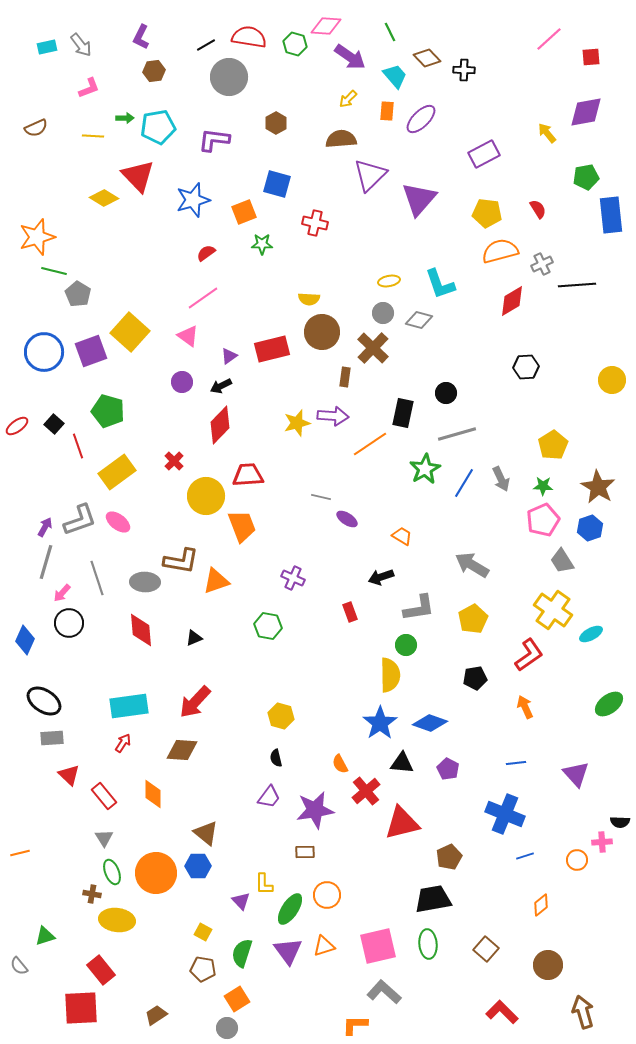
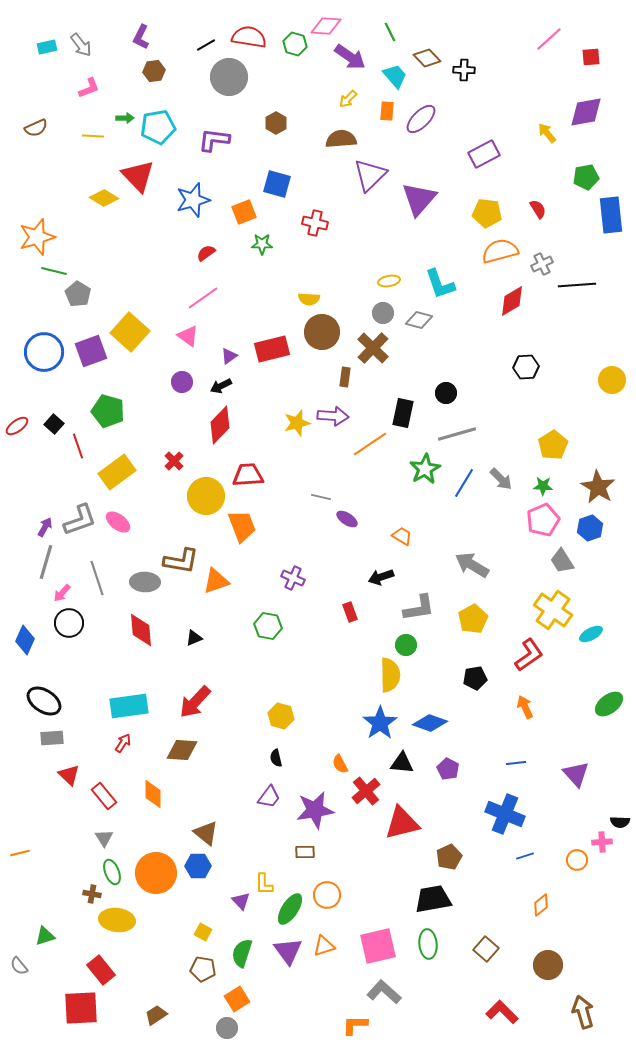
gray arrow at (501, 479): rotated 20 degrees counterclockwise
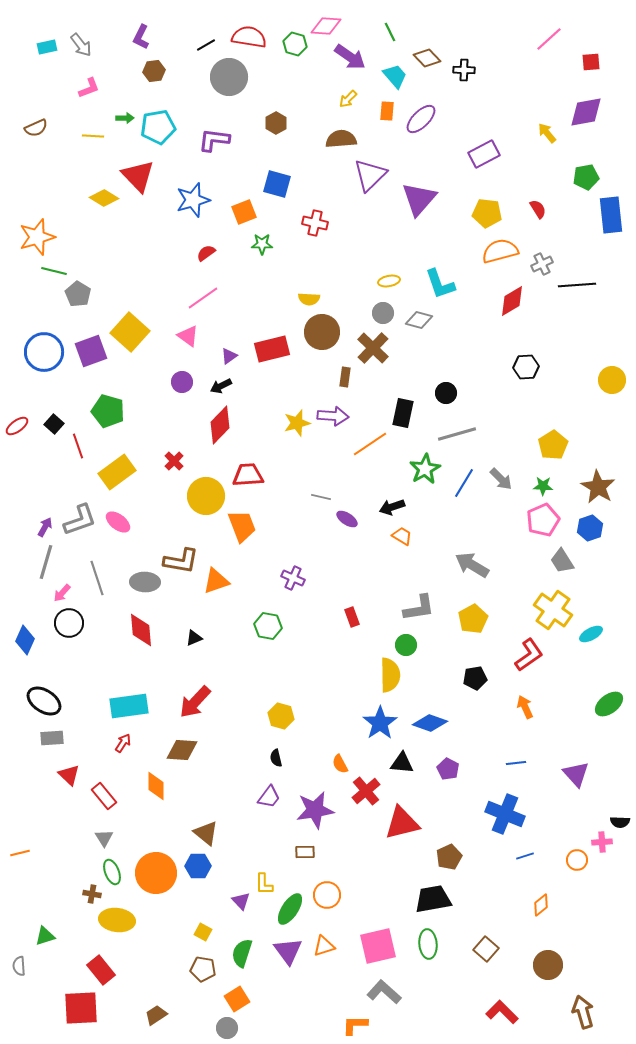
red square at (591, 57): moved 5 px down
black arrow at (381, 577): moved 11 px right, 70 px up
red rectangle at (350, 612): moved 2 px right, 5 px down
orange diamond at (153, 794): moved 3 px right, 8 px up
gray semicircle at (19, 966): rotated 36 degrees clockwise
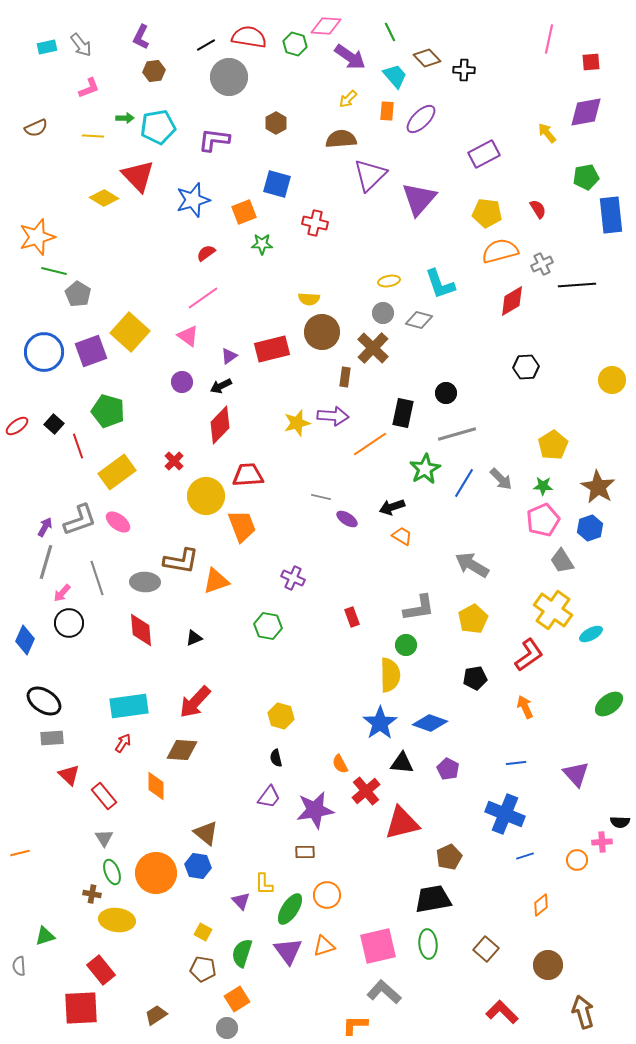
pink line at (549, 39): rotated 36 degrees counterclockwise
blue hexagon at (198, 866): rotated 10 degrees clockwise
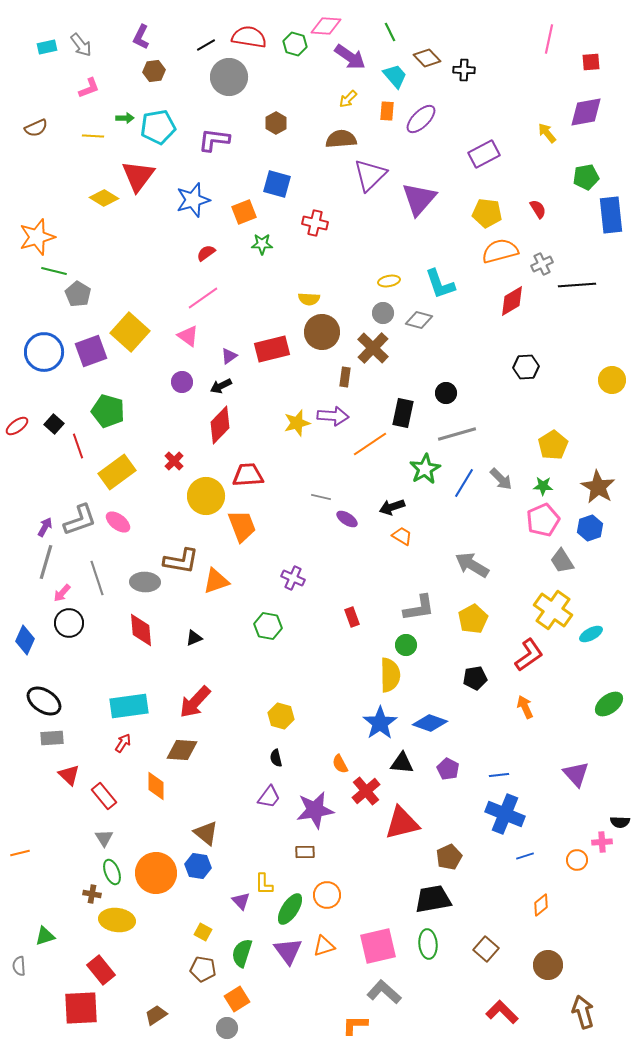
red triangle at (138, 176): rotated 21 degrees clockwise
blue line at (516, 763): moved 17 px left, 12 px down
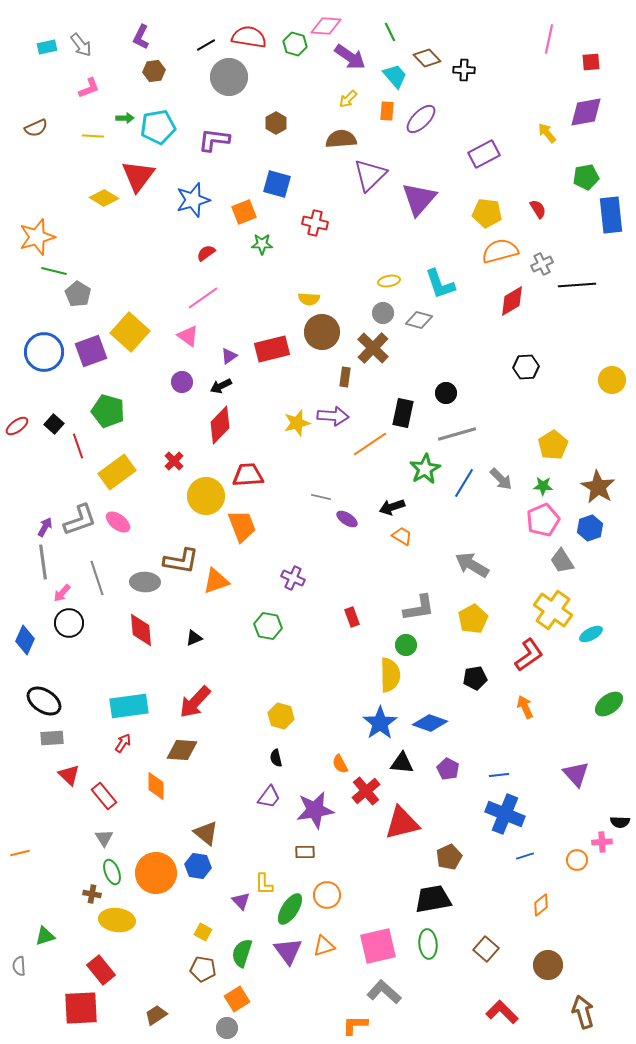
gray line at (46, 562): moved 3 px left; rotated 24 degrees counterclockwise
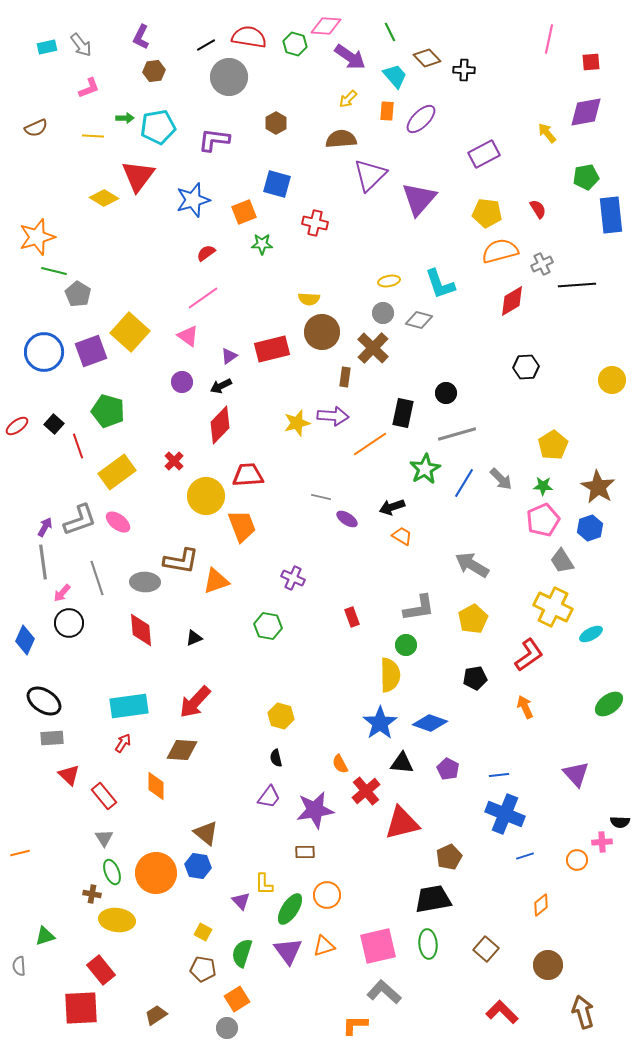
yellow cross at (553, 610): moved 3 px up; rotated 9 degrees counterclockwise
